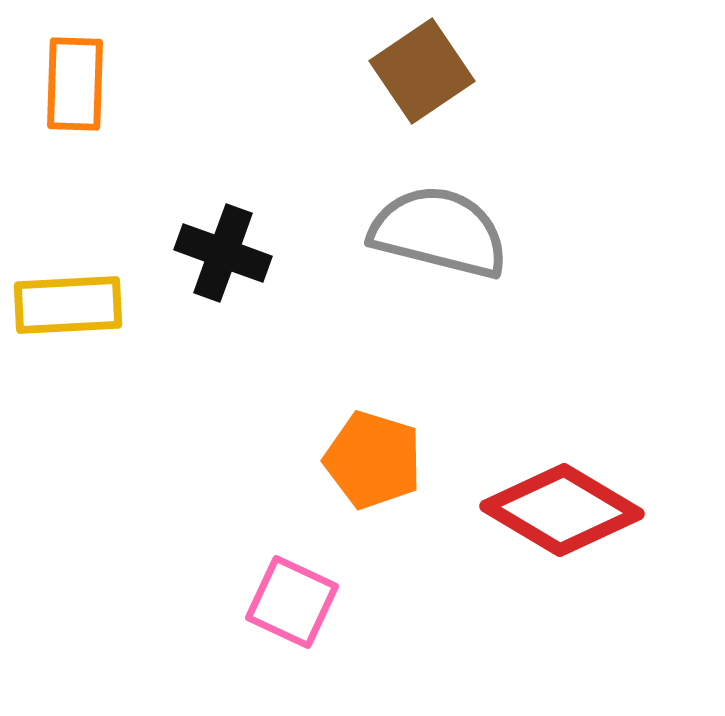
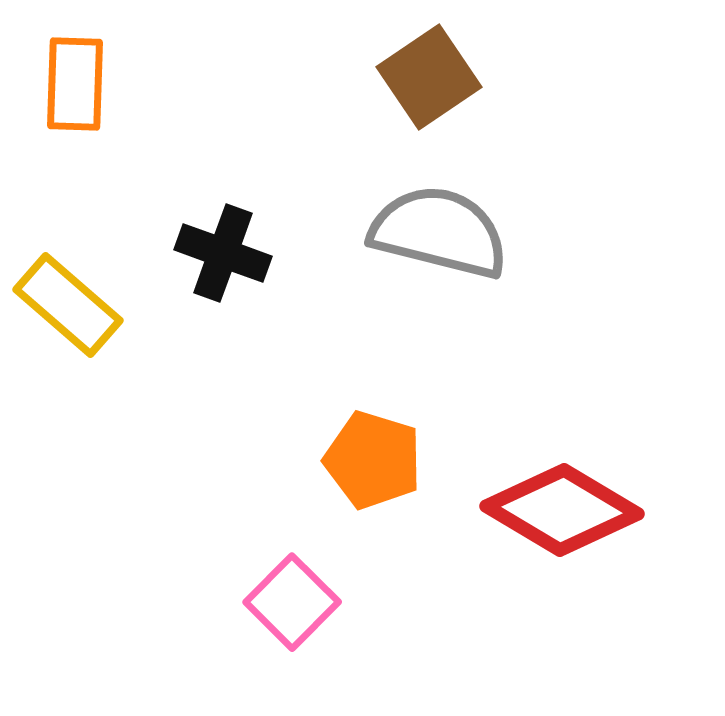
brown square: moved 7 px right, 6 px down
yellow rectangle: rotated 44 degrees clockwise
pink square: rotated 20 degrees clockwise
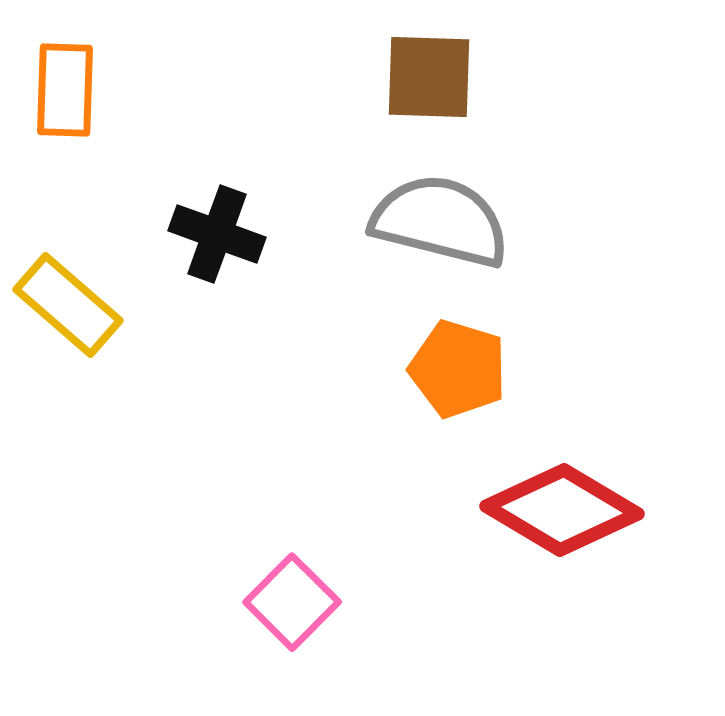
brown square: rotated 36 degrees clockwise
orange rectangle: moved 10 px left, 6 px down
gray semicircle: moved 1 px right, 11 px up
black cross: moved 6 px left, 19 px up
orange pentagon: moved 85 px right, 91 px up
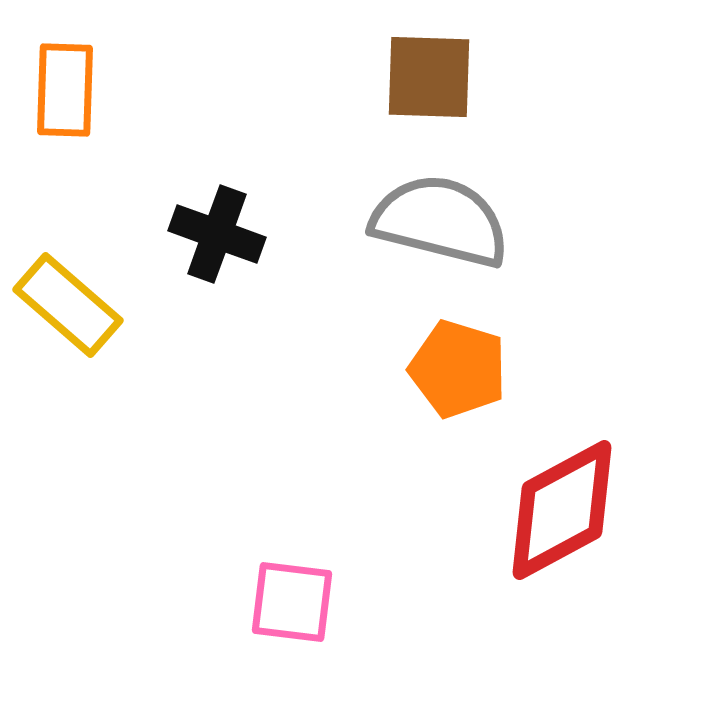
red diamond: rotated 59 degrees counterclockwise
pink square: rotated 38 degrees counterclockwise
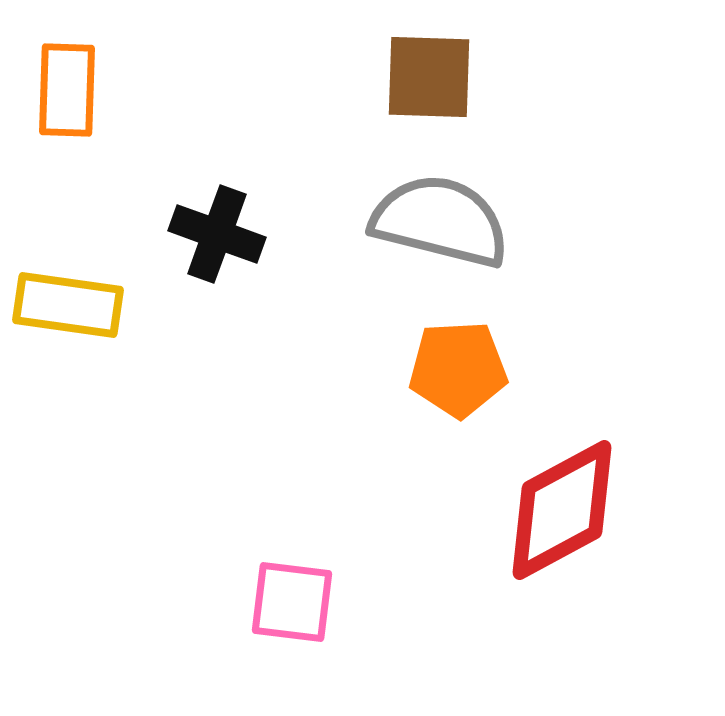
orange rectangle: moved 2 px right
yellow rectangle: rotated 33 degrees counterclockwise
orange pentagon: rotated 20 degrees counterclockwise
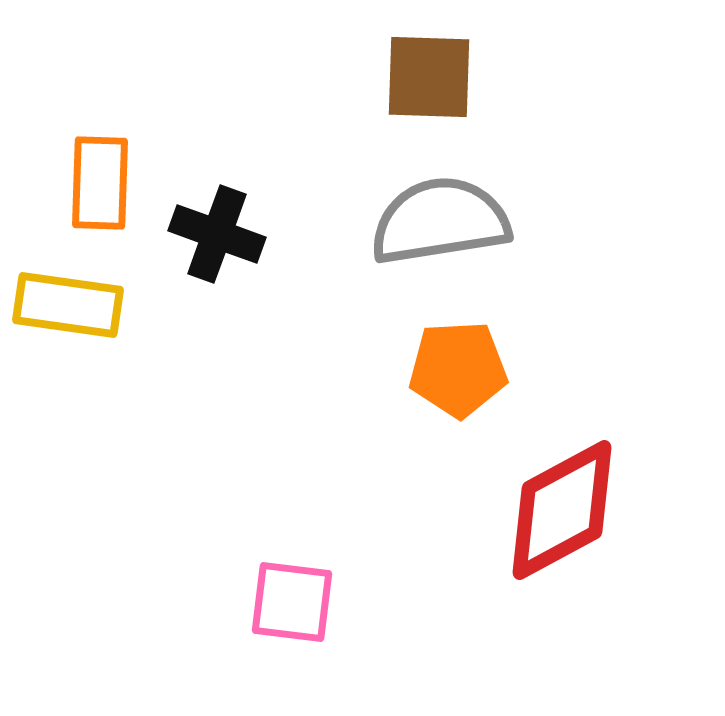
orange rectangle: moved 33 px right, 93 px down
gray semicircle: rotated 23 degrees counterclockwise
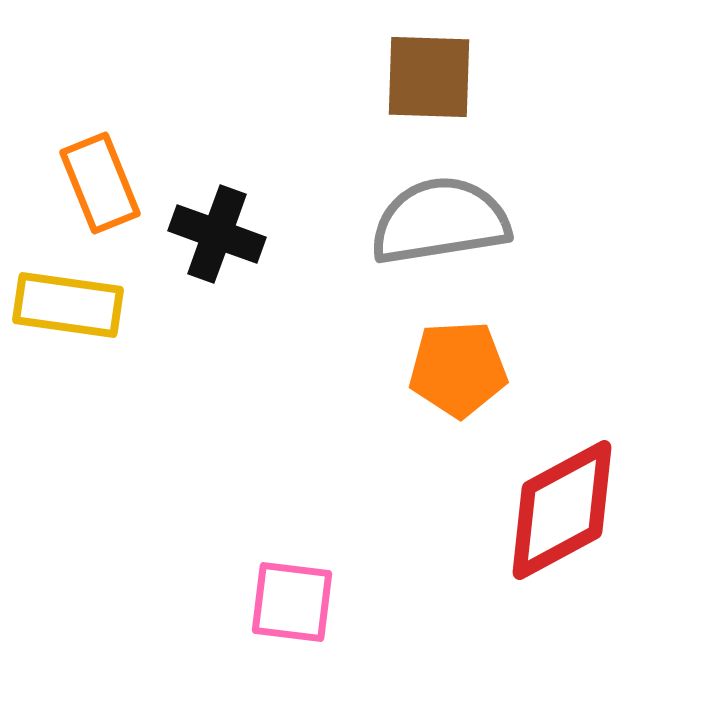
orange rectangle: rotated 24 degrees counterclockwise
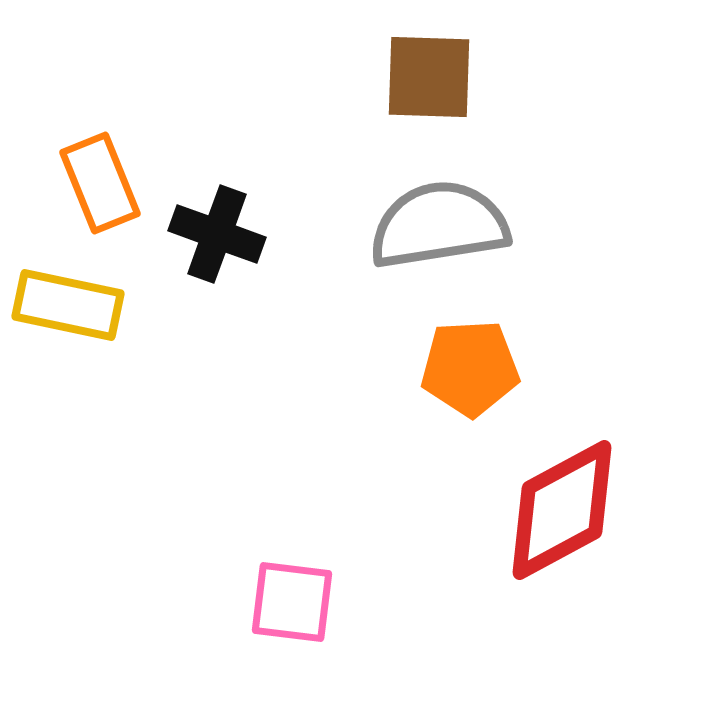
gray semicircle: moved 1 px left, 4 px down
yellow rectangle: rotated 4 degrees clockwise
orange pentagon: moved 12 px right, 1 px up
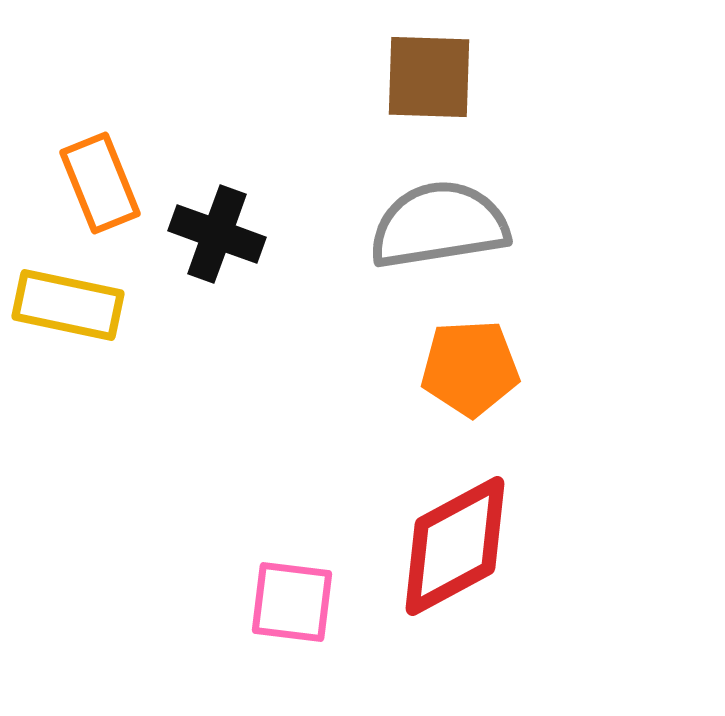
red diamond: moved 107 px left, 36 px down
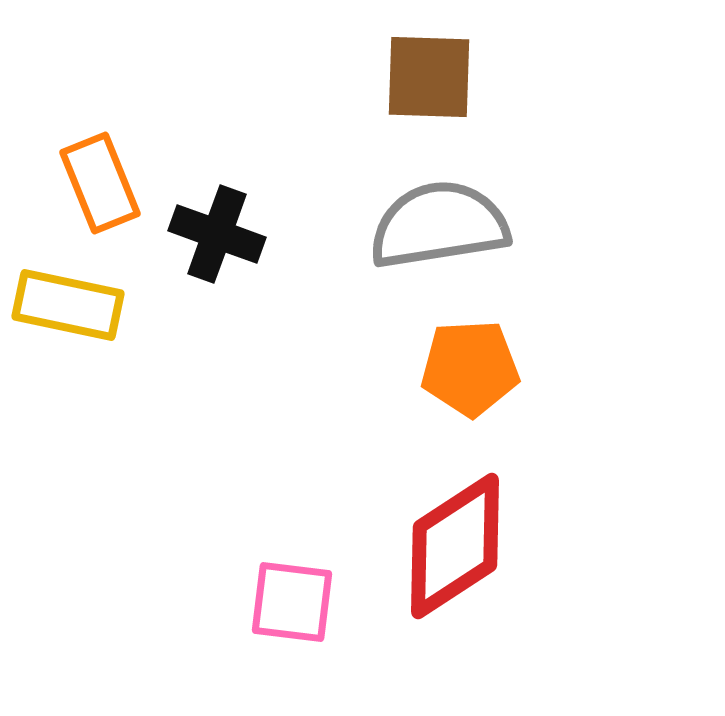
red diamond: rotated 5 degrees counterclockwise
